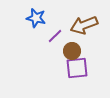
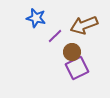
brown circle: moved 1 px down
purple square: rotated 20 degrees counterclockwise
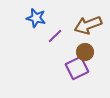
brown arrow: moved 4 px right
brown circle: moved 13 px right
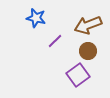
purple line: moved 5 px down
brown circle: moved 3 px right, 1 px up
purple square: moved 1 px right, 7 px down; rotated 10 degrees counterclockwise
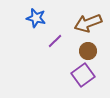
brown arrow: moved 2 px up
purple square: moved 5 px right
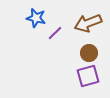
purple line: moved 8 px up
brown circle: moved 1 px right, 2 px down
purple square: moved 5 px right, 1 px down; rotated 20 degrees clockwise
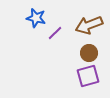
brown arrow: moved 1 px right, 2 px down
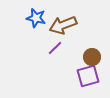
brown arrow: moved 26 px left
purple line: moved 15 px down
brown circle: moved 3 px right, 4 px down
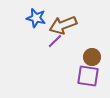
purple line: moved 7 px up
purple square: rotated 25 degrees clockwise
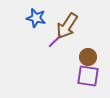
brown arrow: moved 4 px right, 1 px down; rotated 36 degrees counterclockwise
brown circle: moved 4 px left
